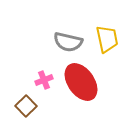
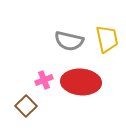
gray semicircle: moved 1 px right, 1 px up
red ellipse: rotated 51 degrees counterclockwise
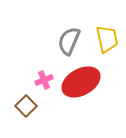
gray semicircle: rotated 100 degrees clockwise
red ellipse: rotated 33 degrees counterclockwise
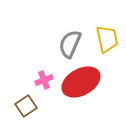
gray semicircle: moved 1 px right, 3 px down
brown square: rotated 10 degrees clockwise
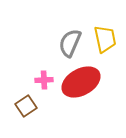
yellow trapezoid: moved 2 px left
gray semicircle: moved 1 px up
pink cross: rotated 18 degrees clockwise
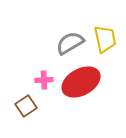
gray semicircle: rotated 36 degrees clockwise
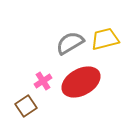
yellow trapezoid: rotated 92 degrees counterclockwise
pink cross: moved 1 px left, 1 px down; rotated 30 degrees counterclockwise
